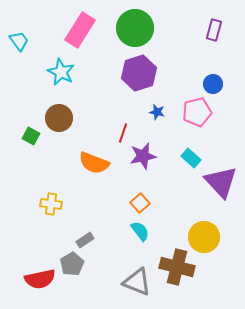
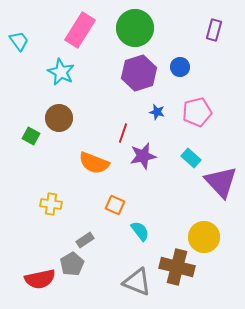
blue circle: moved 33 px left, 17 px up
orange square: moved 25 px left, 2 px down; rotated 24 degrees counterclockwise
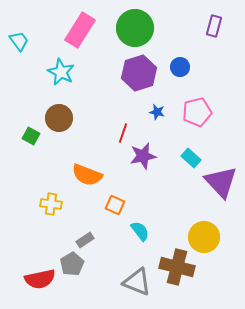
purple rectangle: moved 4 px up
orange semicircle: moved 7 px left, 12 px down
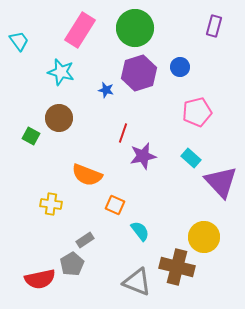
cyan star: rotated 12 degrees counterclockwise
blue star: moved 51 px left, 22 px up
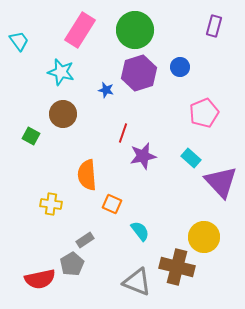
green circle: moved 2 px down
pink pentagon: moved 7 px right, 1 px down; rotated 8 degrees counterclockwise
brown circle: moved 4 px right, 4 px up
orange semicircle: rotated 64 degrees clockwise
orange square: moved 3 px left, 1 px up
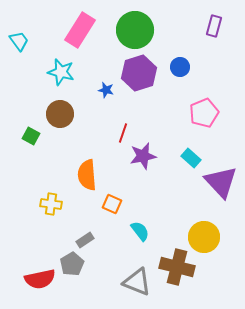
brown circle: moved 3 px left
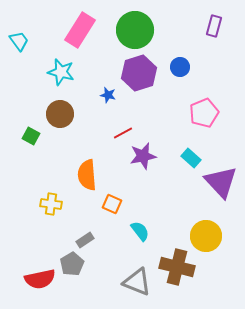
blue star: moved 2 px right, 5 px down
red line: rotated 42 degrees clockwise
yellow circle: moved 2 px right, 1 px up
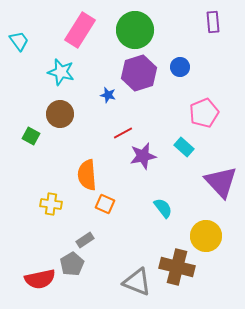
purple rectangle: moved 1 px left, 4 px up; rotated 20 degrees counterclockwise
cyan rectangle: moved 7 px left, 11 px up
orange square: moved 7 px left
cyan semicircle: moved 23 px right, 23 px up
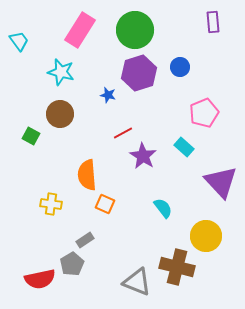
purple star: rotated 28 degrees counterclockwise
